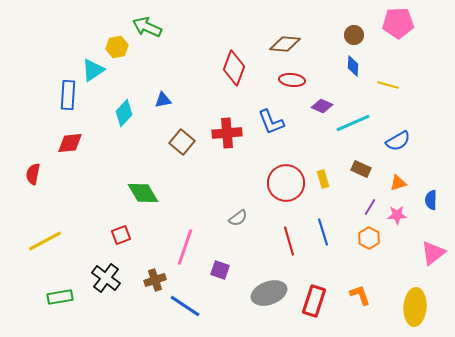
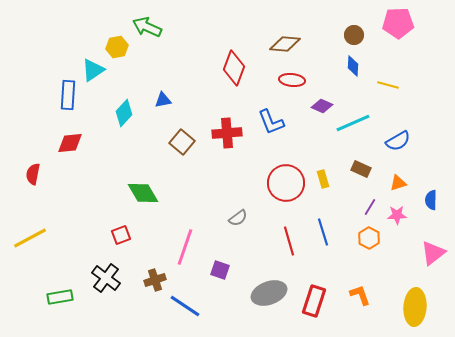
yellow line at (45, 241): moved 15 px left, 3 px up
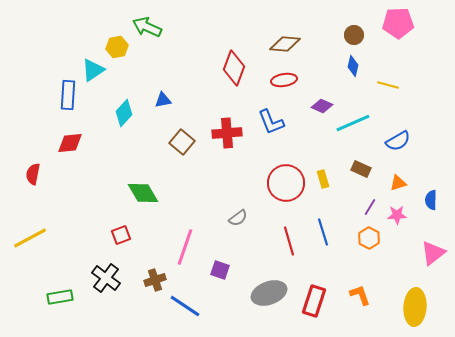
blue diamond at (353, 66): rotated 10 degrees clockwise
red ellipse at (292, 80): moved 8 px left; rotated 15 degrees counterclockwise
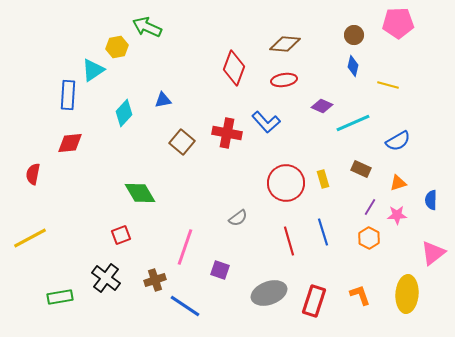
blue L-shape at (271, 122): moved 5 px left; rotated 20 degrees counterclockwise
red cross at (227, 133): rotated 16 degrees clockwise
green diamond at (143, 193): moved 3 px left
yellow ellipse at (415, 307): moved 8 px left, 13 px up
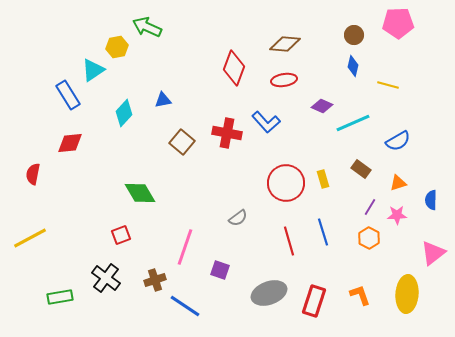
blue rectangle at (68, 95): rotated 36 degrees counterclockwise
brown rectangle at (361, 169): rotated 12 degrees clockwise
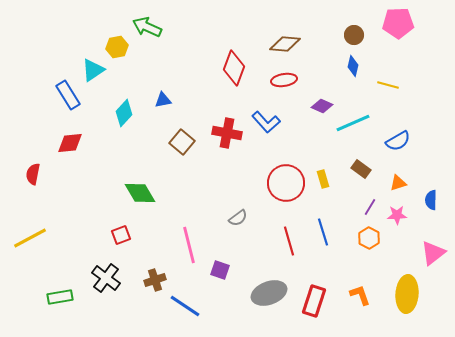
pink line at (185, 247): moved 4 px right, 2 px up; rotated 33 degrees counterclockwise
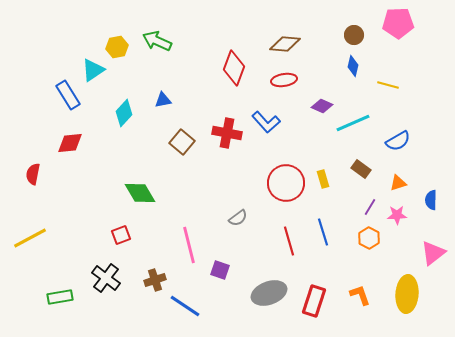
green arrow at (147, 27): moved 10 px right, 14 px down
